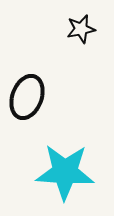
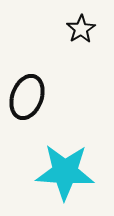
black star: rotated 20 degrees counterclockwise
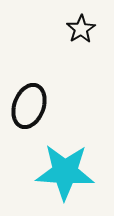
black ellipse: moved 2 px right, 9 px down
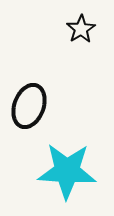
cyan star: moved 2 px right, 1 px up
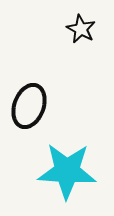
black star: rotated 12 degrees counterclockwise
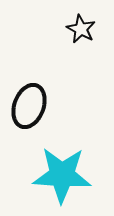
cyan star: moved 5 px left, 4 px down
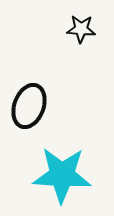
black star: rotated 24 degrees counterclockwise
